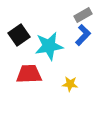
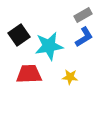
blue L-shape: moved 1 px right, 2 px down; rotated 15 degrees clockwise
yellow star: moved 7 px up
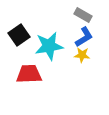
gray rectangle: rotated 60 degrees clockwise
yellow star: moved 12 px right, 22 px up
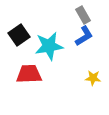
gray rectangle: rotated 30 degrees clockwise
blue L-shape: moved 1 px up
yellow star: moved 11 px right, 23 px down
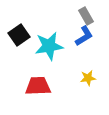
gray rectangle: moved 3 px right, 1 px down
red trapezoid: moved 9 px right, 12 px down
yellow star: moved 5 px left; rotated 14 degrees counterclockwise
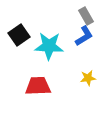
cyan star: rotated 12 degrees clockwise
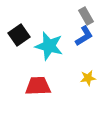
cyan star: rotated 12 degrees clockwise
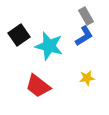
yellow star: moved 1 px left
red trapezoid: rotated 140 degrees counterclockwise
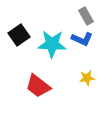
blue L-shape: moved 2 px left, 3 px down; rotated 55 degrees clockwise
cyan star: moved 3 px right, 2 px up; rotated 12 degrees counterclockwise
